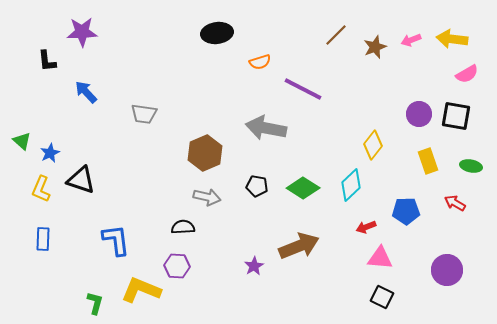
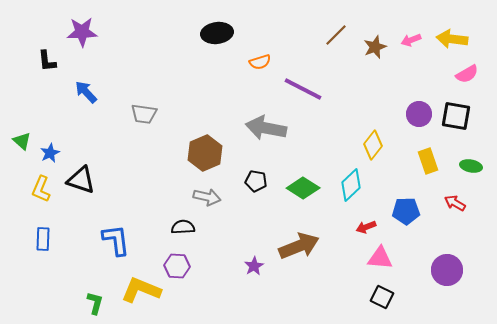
black pentagon at (257, 186): moved 1 px left, 5 px up
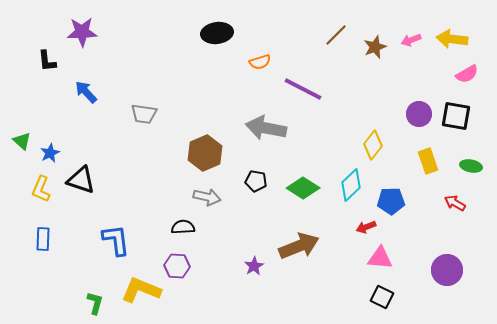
blue pentagon at (406, 211): moved 15 px left, 10 px up
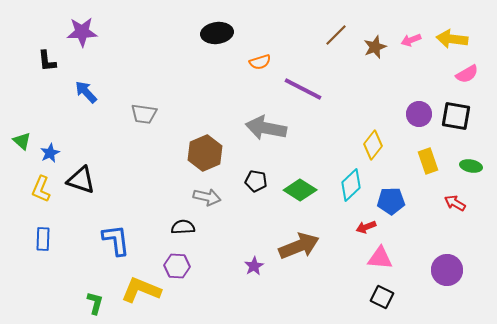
green diamond at (303, 188): moved 3 px left, 2 px down
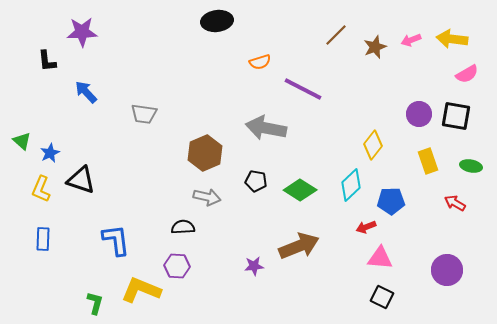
black ellipse at (217, 33): moved 12 px up
purple star at (254, 266): rotated 24 degrees clockwise
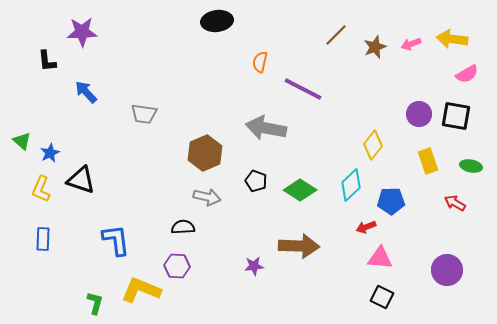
pink arrow at (411, 40): moved 4 px down
orange semicircle at (260, 62): rotated 120 degrees clockwise
black pentagon at (256, 181): rotated 10 degrees clockwise
brown arrow at (299, 246): rotated 24 degrees clockwise
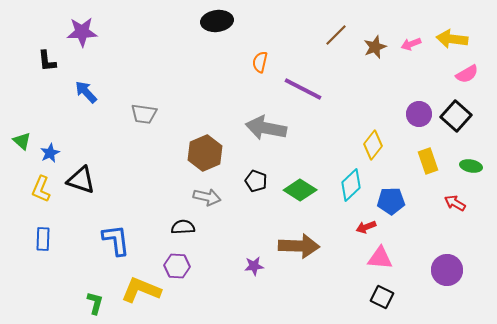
black square at (456, 116): rotated 32 degrees clockwise
